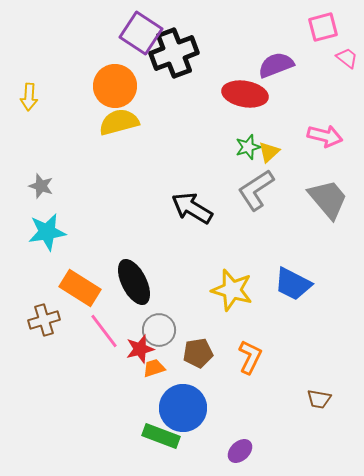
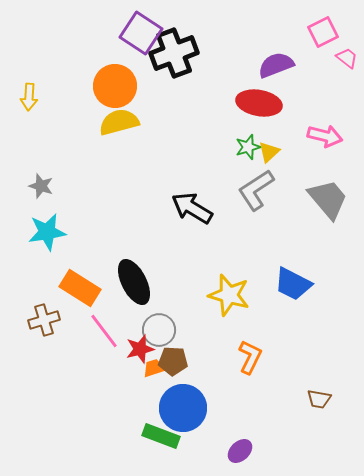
pink square: moved 5 px down; rotated 12 degrees counterclockwise
red ellipse: moved 14 px right, 9 px down
yellow star: moved 3 px left, 5 px down
brown pentagon: moved 25 px left, 8 px down; rotated 12 degrees clockwise
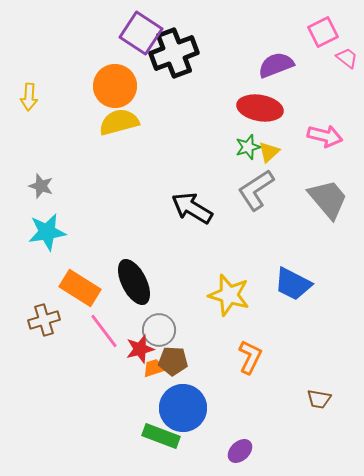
red ellipse: moved 1 px right, 5 px down
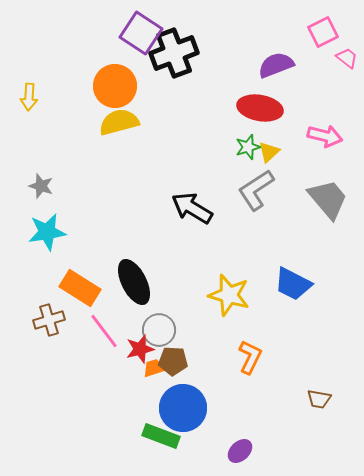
brown cross: moved 5 px right
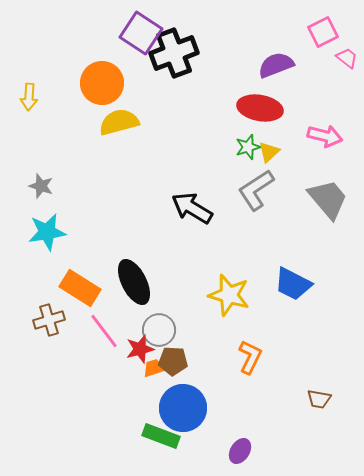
orange circle: moved 13 px left, 3 px up
purple ellipse: rotated 15 degrees counterclockwise
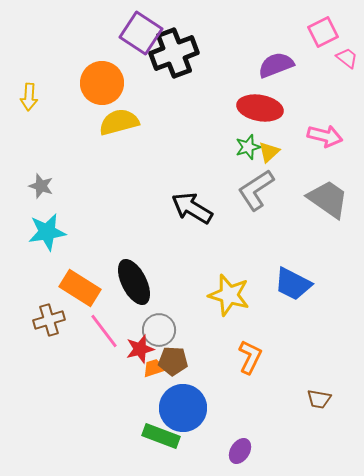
gray trapezoid: rotated 15 degrees counterclockwise
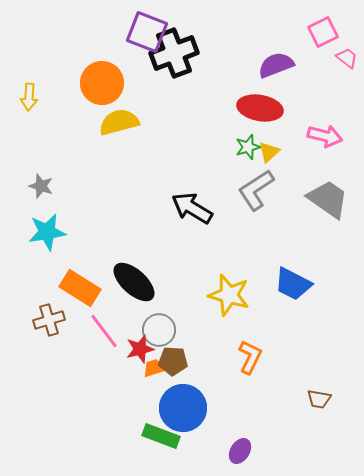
purple square: moved 6 px right, 1 px up; rotated 12 degrees counterclockwise
black ellipse: rotated 21 degrees counterclockwise
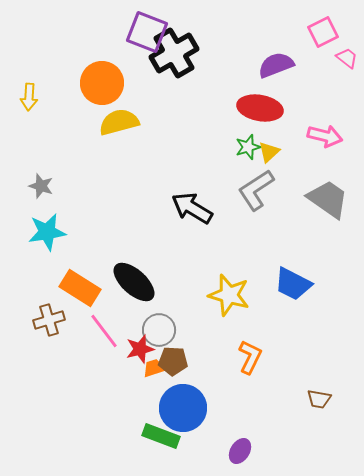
black cross: rotated 9 degrees counterclockwise
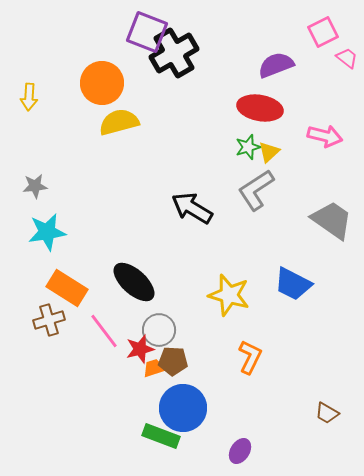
gray star: moved 6 px left; rotated 25 degrees counterclockwise
gray trapezoid: moved 4 px right, 21 px down
orange rectangle: moved 13 px left
brown trapezoid: moved 8 px right, 14 px down; rotated 20 degrees clockwise
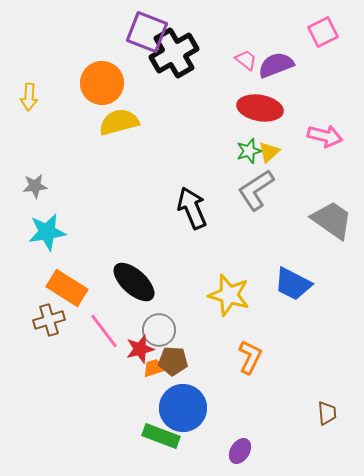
pink trapezoid: moved 101 px left, 2 px down
green star: moved 1 px right, 4 px down
black arrow: rotated 36 degrees clockwise
brown trapezoid: rotated 125 degrees counterclockwise
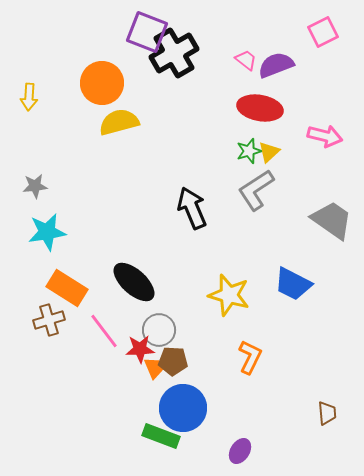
red star: rotated 12 degrees clockwise
orange trapezoid: rotated 85 degrees clockwise
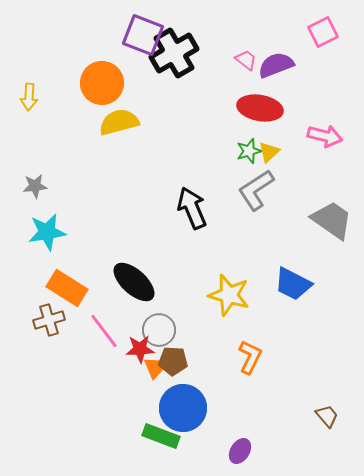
purple square: moved 4 px left, 3 px down
brown trapezoid: moved 3 px down; rotated 35 degrees counterclockwise
